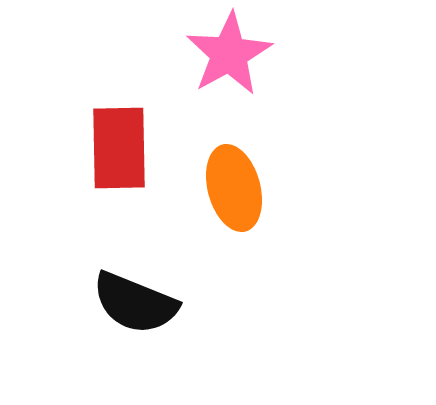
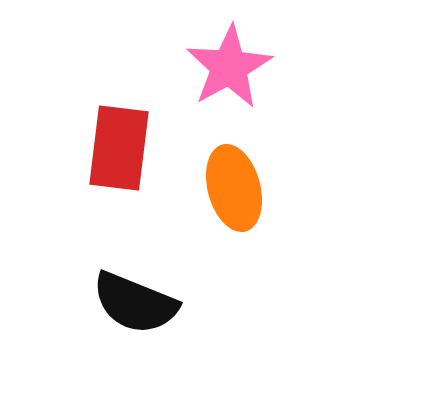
pink star: moved 13 px down
red rectangle: rotated 8 degrees clockwise
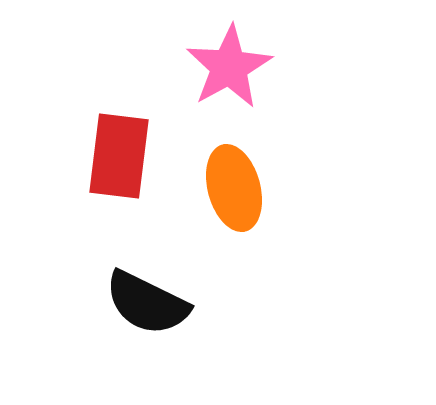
red rectangle: moved 8 px down
black semicircle: moved 12 px right; rotated 4 degrees clockwise
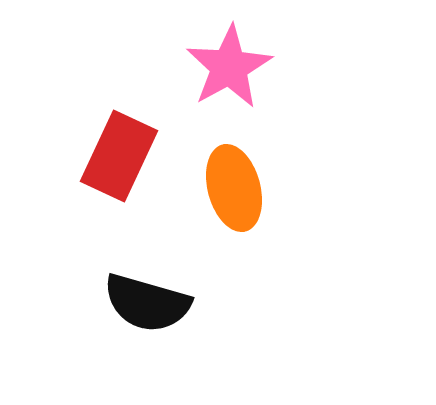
red rectangle: rotated 18 degrees clockwise
black semicircle: rotated 10 degrees counterclockwise
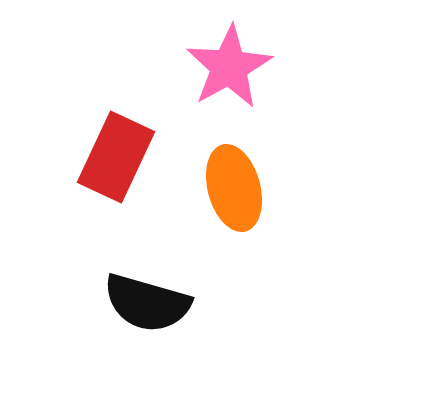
red rectangle: moved 3 px left, 1 px down
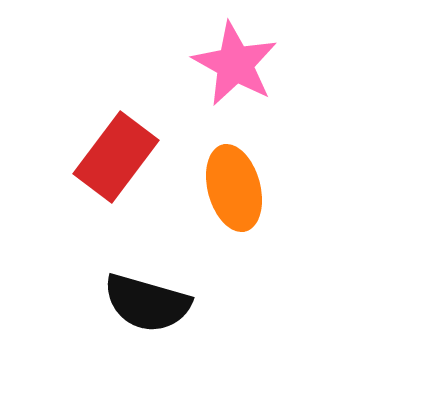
pink star: moved 6 px right, 3 px up; rotated 14 degrees counterclockwise
red rectangle: rotated 12 degrees clockwise
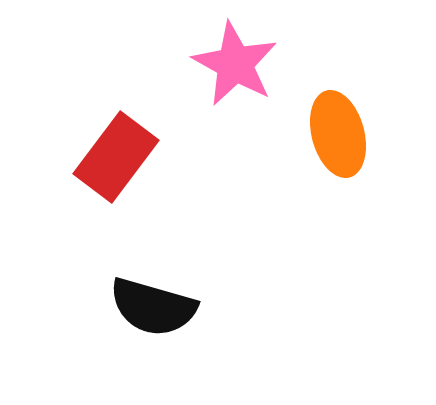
orange ellipse: moved 104 px right, 54 px up
black semicircle: moved 6 px right, 4 px down
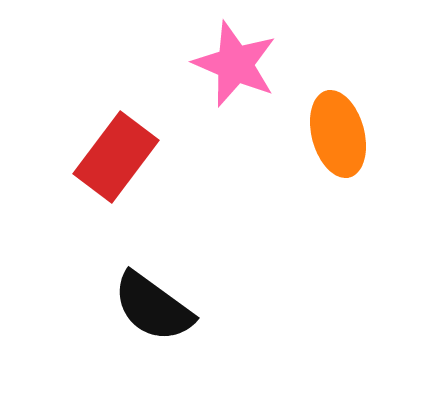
pink star: rotated 6 degrees counterclockwise
black semicircle: rotated 20 degrees clockwise
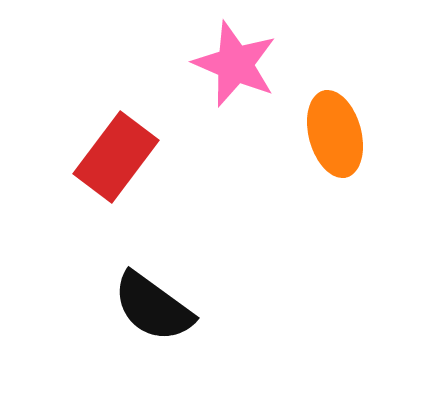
orange ellipse: moved 3 px left
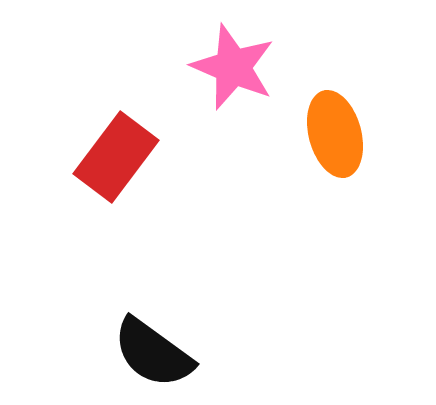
pink star: moved 2 px left, 3 px down
black semicircle: moved 46 px down
